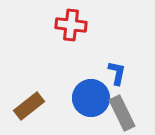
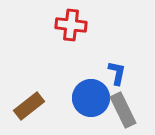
gray rectangle: moved 1 px right, 3 px up
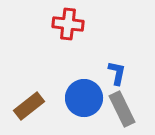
red cross: moved 3 px left, 1 px up
blue circle: moved 7 px left
gray rectangle: moved 1 px left, 1 px up
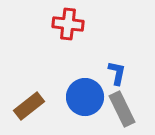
blue circle: moved 1 px right, 1 px up
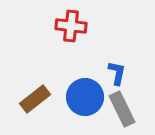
red cross: moved 3 px right, 2 px down
brown rectangle: moved 6 px right, 7 px up
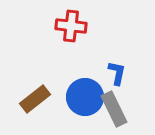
gray rectangle: moved 8 px left
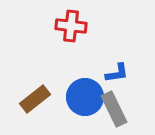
blue L-shape: rotated 70 degrees clockwise
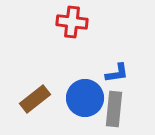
red cross: moved 1 px right, 4 px up
blue circle: moved 1 px down
gray rectangle: rotated 32 degrees clockwise
